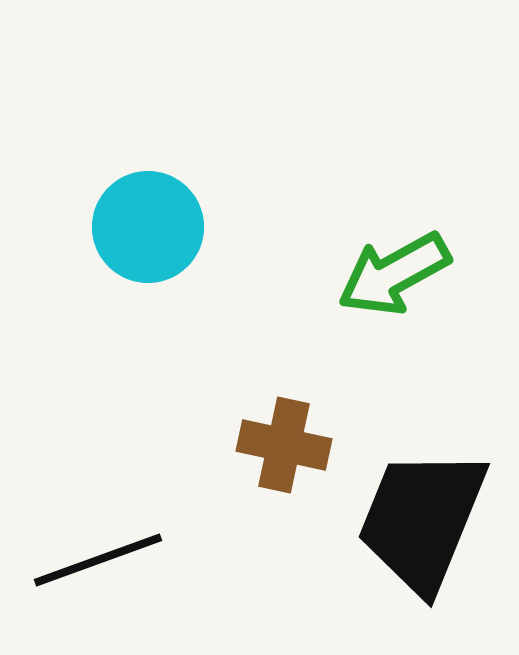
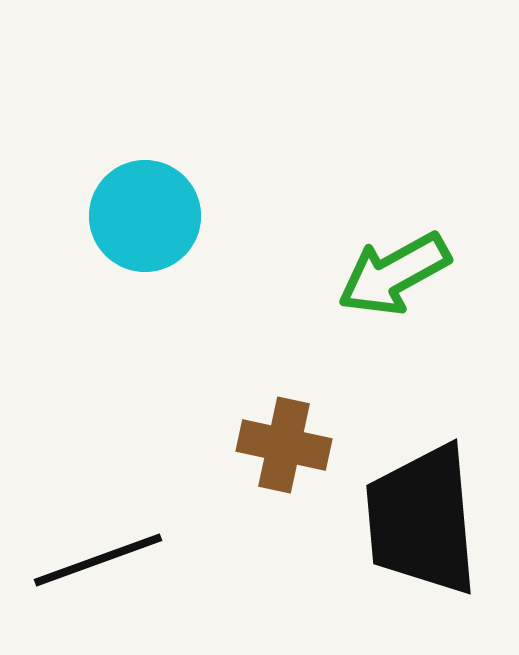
cyan circle: moved 3 px left, 11 px up
black trapezoid: rotated 27 degrees counterclockwise
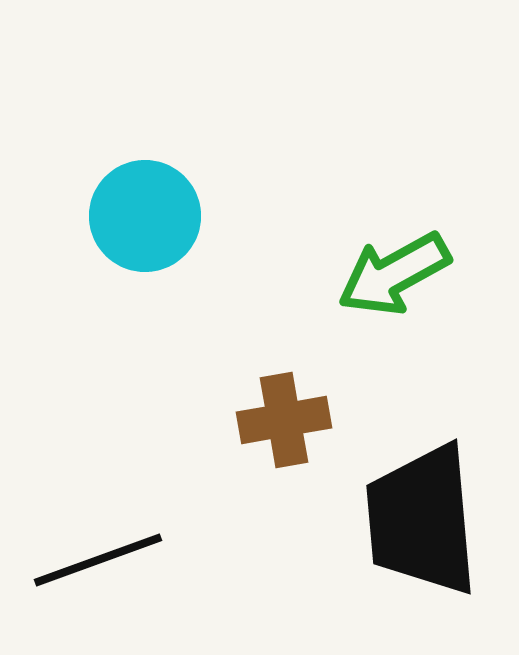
brown cross: moved 25 px up; rotated 22 degrees counterclockwise
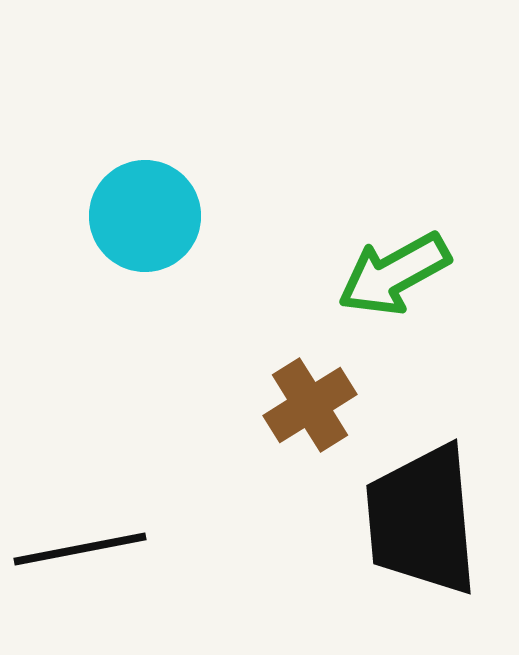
brown cross: moved 26 px right, 15 px up; rotated 22 degrees counterclockwise
black line: moved 18 px left, 11 px up; rotated 9 degrees clockwise
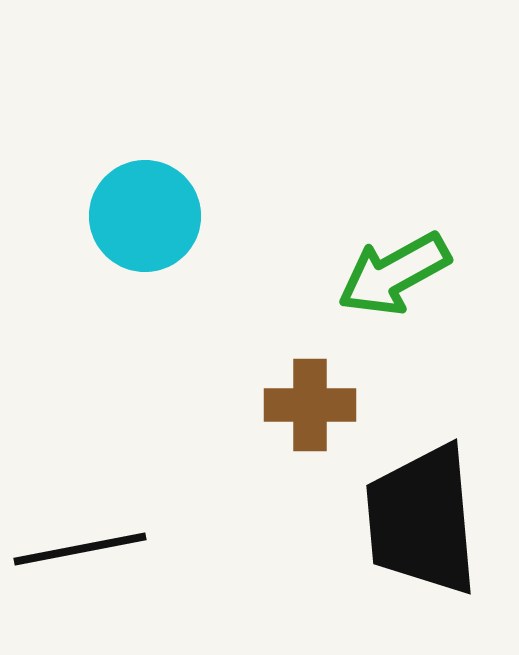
brown cross: rotated 32 degrees clockwise
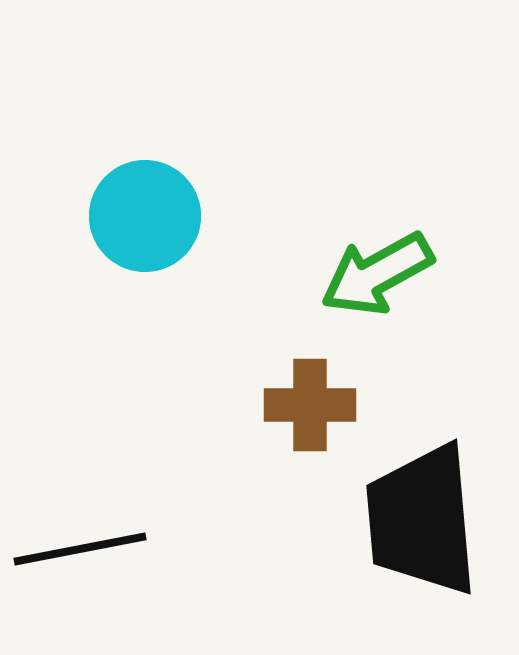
green arrow: moved 17 px left
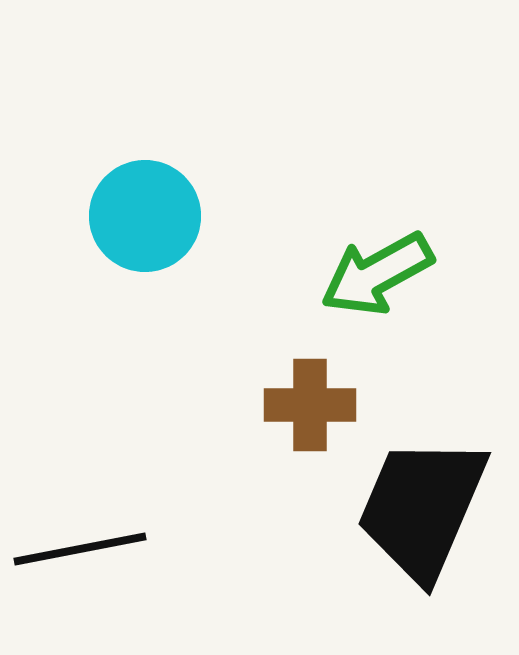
black trapezoid: moved 12 px up; rotated 28 degrees clockwise
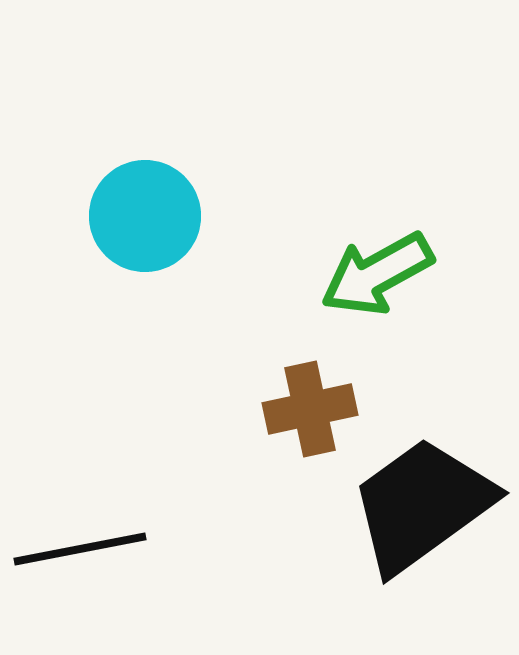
brown cross: moved 4 px down; rotated 12 degrees counterclockwise
black trapezoid: moved 3 px up; rotated 31 degrees clockwise
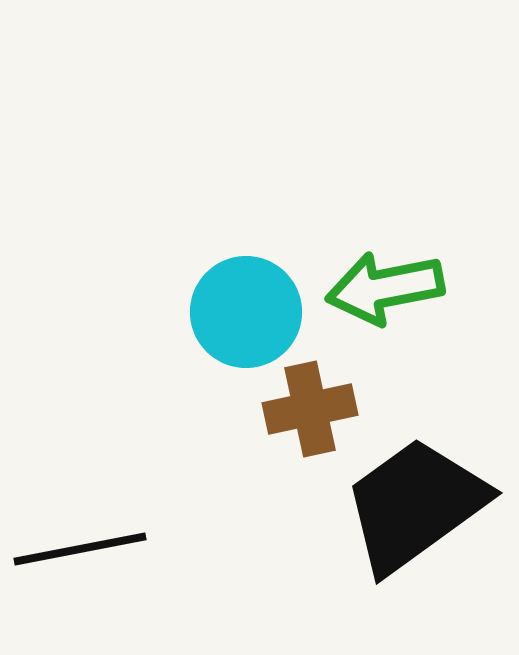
cyan circle: moved 101 px right, 96 px down
green arrow: moved 8 px right, 14 px down; rotated 18 degrees clockwise
black trapezoid: moved 7 px left
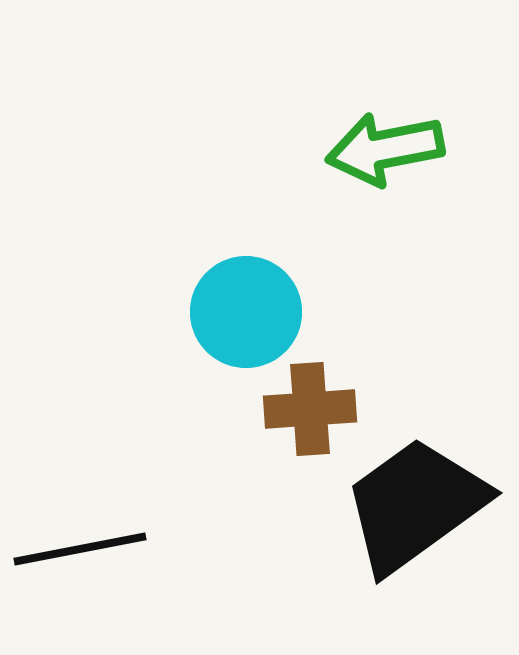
green arrow: moved 139 px up
brown cross: rotated 8 degrees clockwise
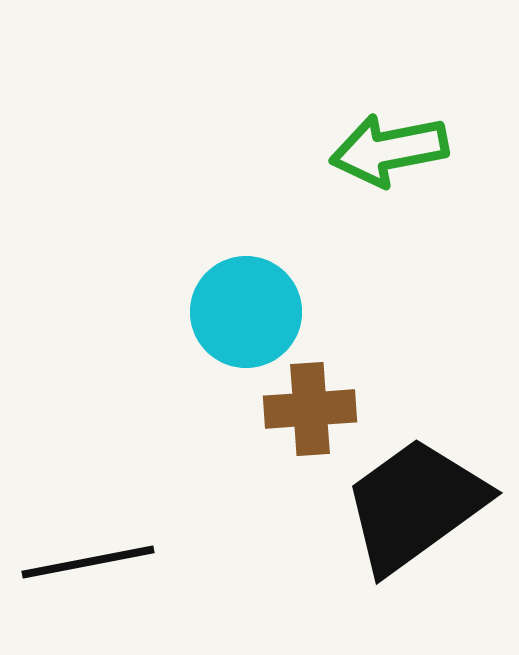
green arrow: moved 4 px right, 1 px down
black line: moved 8 px right, 13 px down
